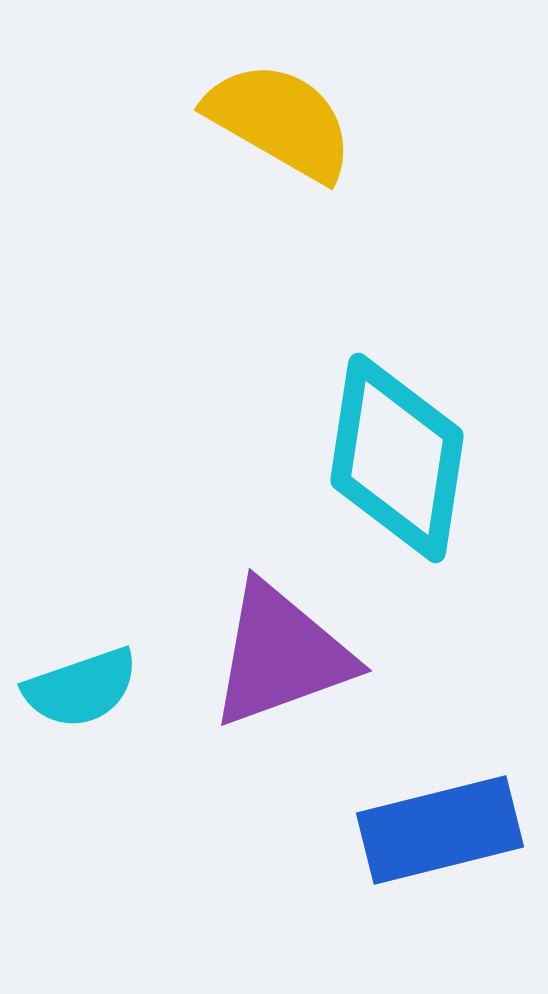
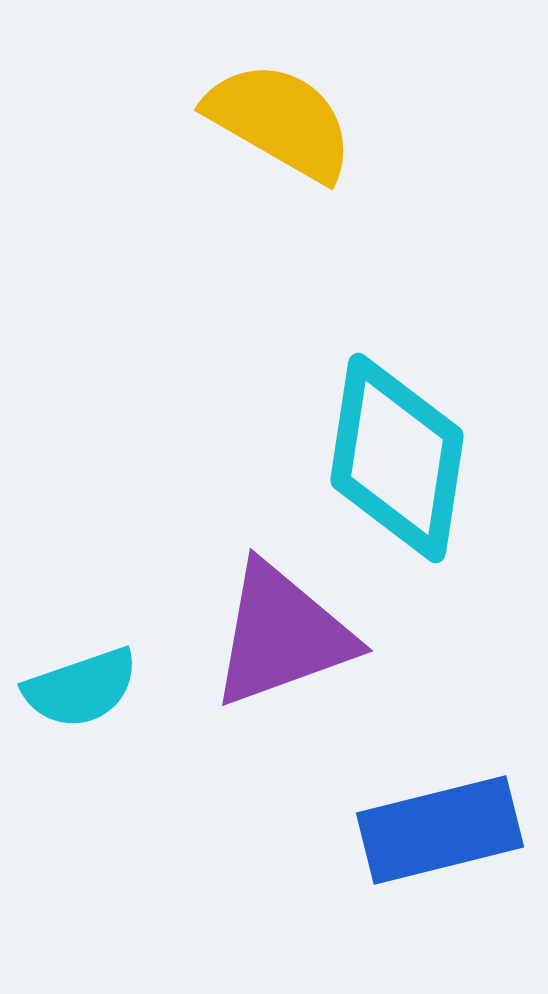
purple triangle: moved 1 px right, 20 px up
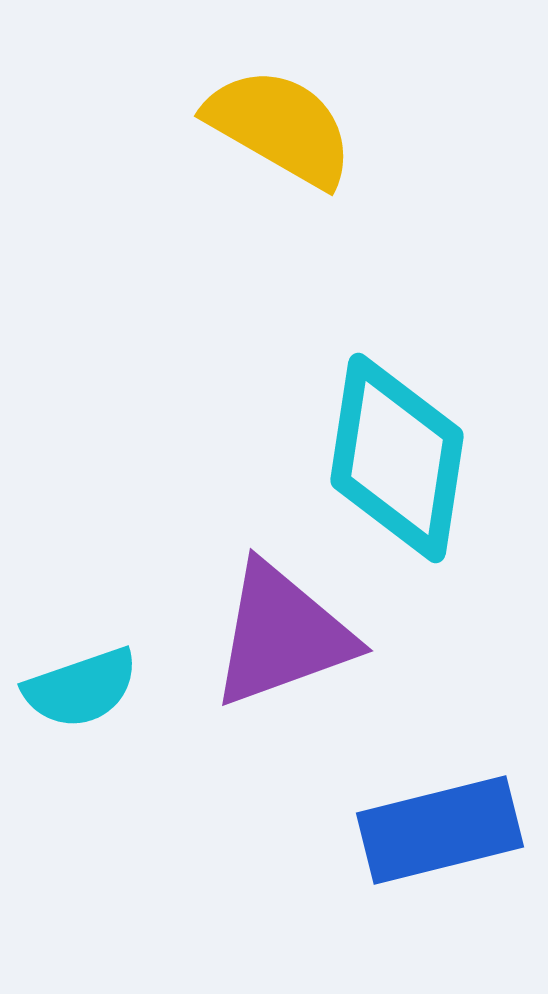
yellow semicircle: moved 6 px down
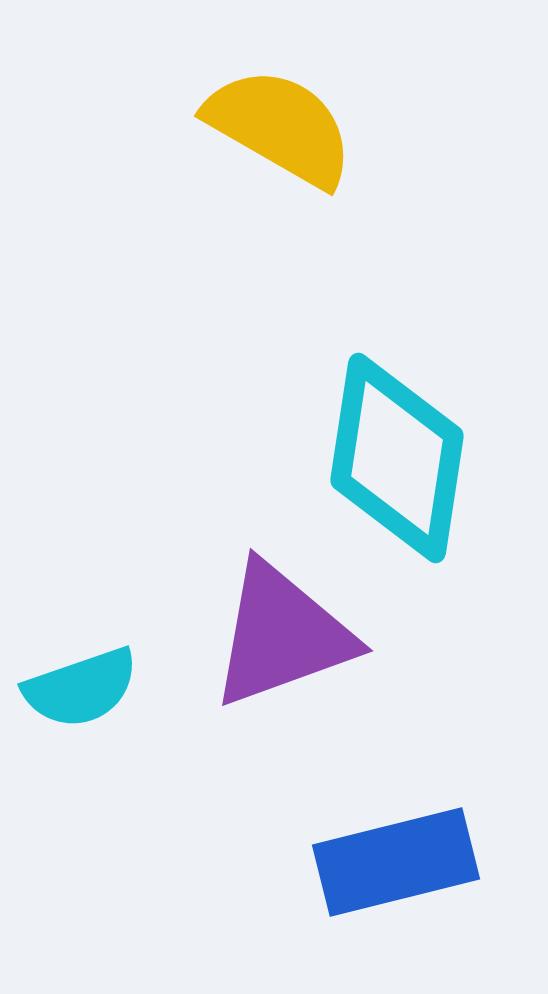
blue rectangle: moved 44 px left, 32 px down
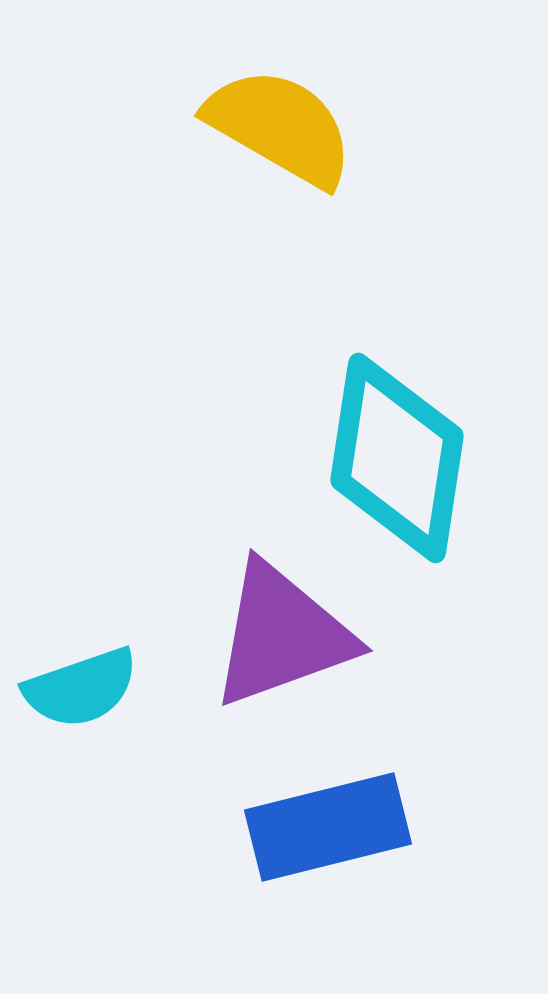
blue rectangle: moved 68 px left, 35 px up
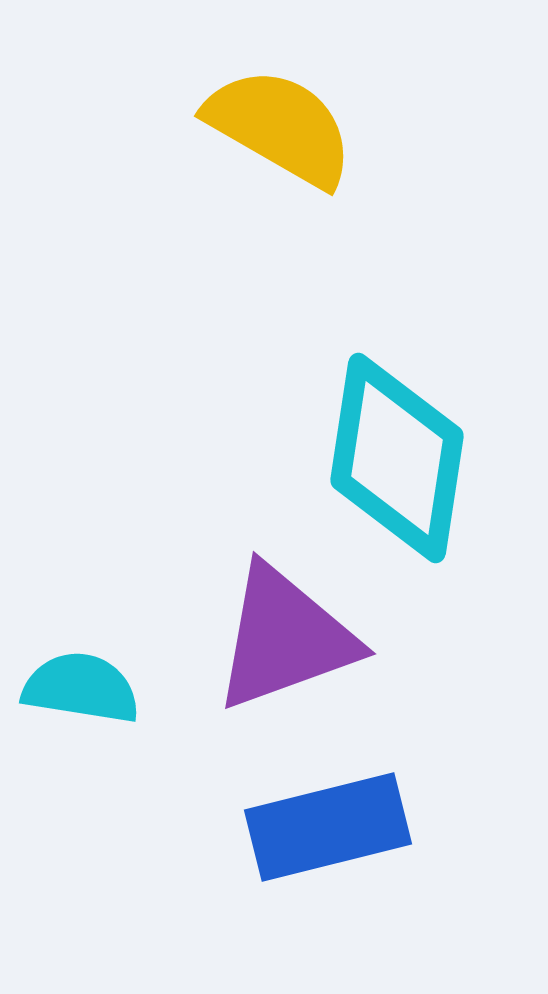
purple triangle: moved 3 px right, 3 px down
cyan semicircle: rotated 152 degrees counterclockwise
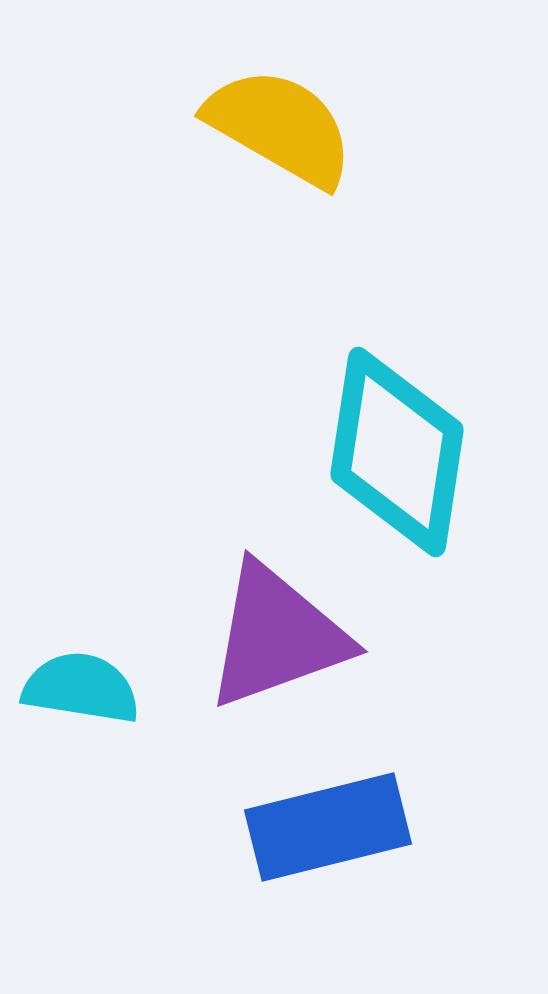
cyan diamond: moved 6 px up
purple triangle: moved 8 px left, 2 px up
